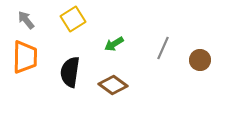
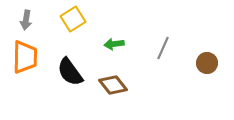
gray arrow: rotated 132 degrees counterclockwise
green arrow: rotated 24 degrees clockwise
brown circle: moved 7 px right, 3 px down
black semicircle: rotated 44 degrees counterclockwise
brown diamond: rotated 16 degrees clockwise
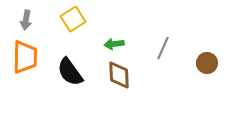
brown diamond: moved 6 px right, 10 px up; rotated 36 degrees clockwise
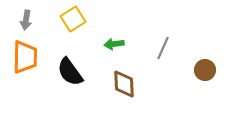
brown circle: moved 2 px left, 7 px down
brown diamond: moved 5 px right, 9 px down
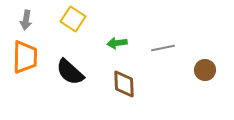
yellow square: rotated 25 degrees counterclockwise
green arrow: moved 3 px right, 1 px up
gray line: rotated 55 degrees clockwise
black semicircle: rotated 12 degrees counterclockwise
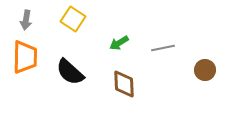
green arrow: moved 2 px right; rotated 24 degrees counterclockwise
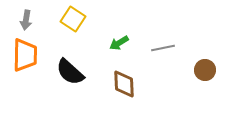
orange trapezoid: moved 2 px up
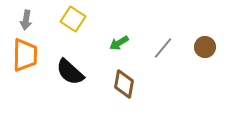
gray line: rotated 40 degrees counterclockwise
brown circle: moved 23 px up
brown diamond: rotated 12 degrees clockwise
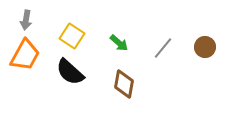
yellow square: moved 1 px left, 17 px down
green arrow: rotated 108 degrees counterclockwise
orange trapezoid: rotated 28 degrees clockwise
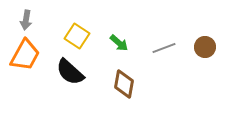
yellow square: moved 5 px right
gray line: moved 1 px right; rotated 30 degrees clockwise
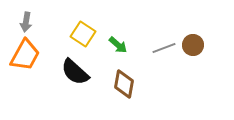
gray arrow: moved 2 px down
yellow square: moved 6 px right, 2 px up
green arrow: moved 1 px left, 2 px down
brown circle: moved 12 px left, 2 px up
black semicircle: moved 5 px right
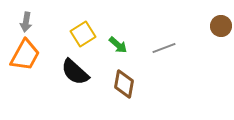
yellow square: rotated 25 degrees clockwise
brown circle: moved 28 px right, 19 px up
